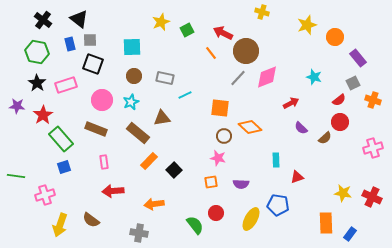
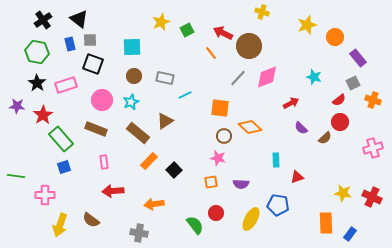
black cross at (43, 20): rotated 18 degrees clockwise
brown circle at (246, 51): moved 3 px right, 5 px up
brown triangle at (162, 118): moved 3 px right, 3 px down; rotated 24 degrees counterclockwise
pink cross at (45, 195): rotated 18 degrees clockwise
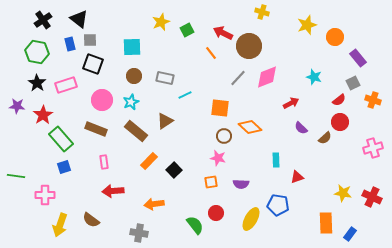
brown rectangle at (138, 133): moved 2 px left, 2 px up
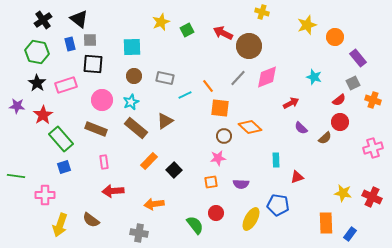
orange line at (211, 53): moved 3 px left, 33 px down
black square at (93, 64): rotated 15 degrees counterclockwise
brown rectangle at (136, 131): moved 3 px up
pink star at (218, 158): rotated 21 degrees counterclockwise
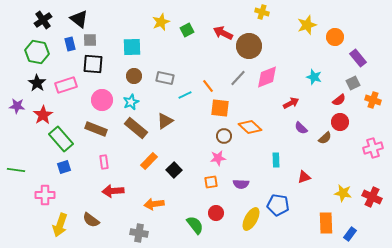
green line at (16, 176): moved 6 px up
red triangle at (297, 177): moved 7 px right
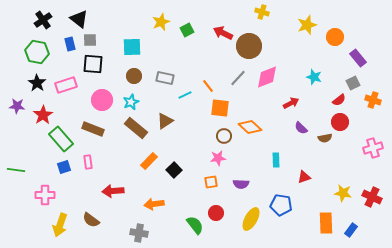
brown rectangle at (96, 129): moved 3 px left
brown semicircle at (325, 138): rotated 32 degrees clockwise
pink rectangle at (104, 162): moved 16 px left
blue pentagon at (278, 205): moved 3 px right
blue rectangle at (350, 234): moved 1 px right, 4 px up
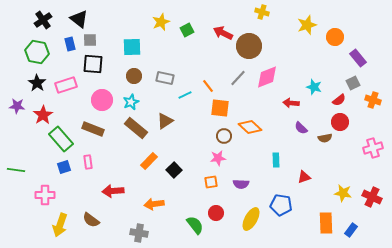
cyan star at (314, 77): moved 10 px down
red arrow at (291, 103): rotated 147 degrees counterclockwise
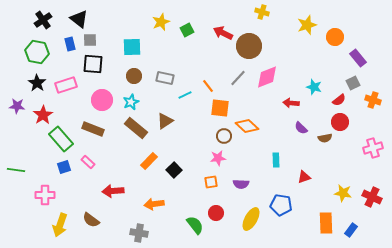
orange diamond at (250, 127): moved 3 px left, 1 px up
pink rectangle at (88, 162): rotated 40 degrees counterclockwise
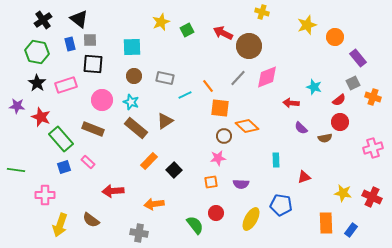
orange cross at (373, 100): moved 3 px up
cyan star at (131, 102): rotated 28 degrees counterclockwise
red star at (43, 115): moved 2 px left, 2 px down; rotated 18 degrees counterclockwise
